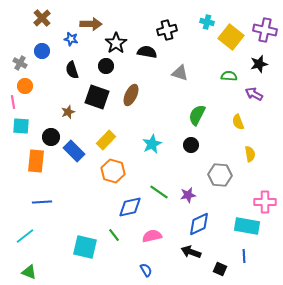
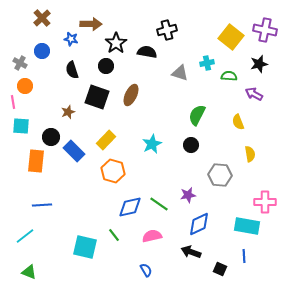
cyan cross at (207, 22): moved 41 px down; rotated 24 degrees counterclockwise
green line at (159, 192): moved 12 px down
blue line at (42, 202): moved 3 px down
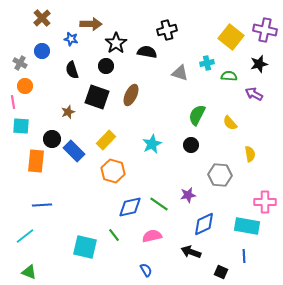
yellow semicircle at (238, 122): moved 8 px left, 1 px down; rotated 21 degrees counterclockwise
black circle at (51, 137): moved 1 px right, 2 px down
blue diamond at (199, 224): moved 5 px right
black square at (220, 269): moved 1 px right, 3 px down
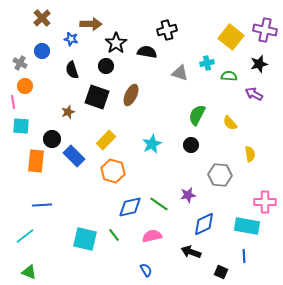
blue rectangle at (74, 151): moved 5 px down
cyan square at (85, 247): moved 8 px up
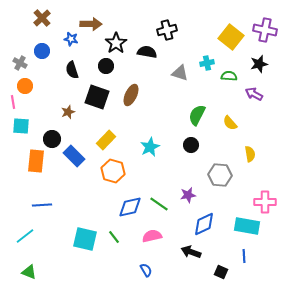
cyan star at (152, 144): moved 2 px left, 3 px down
green line at (114, 235): moved 2 px down
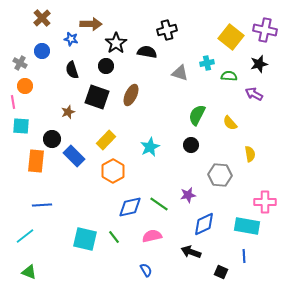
orange hexagon at (113, 171): rotated 15 degrees clockwise
